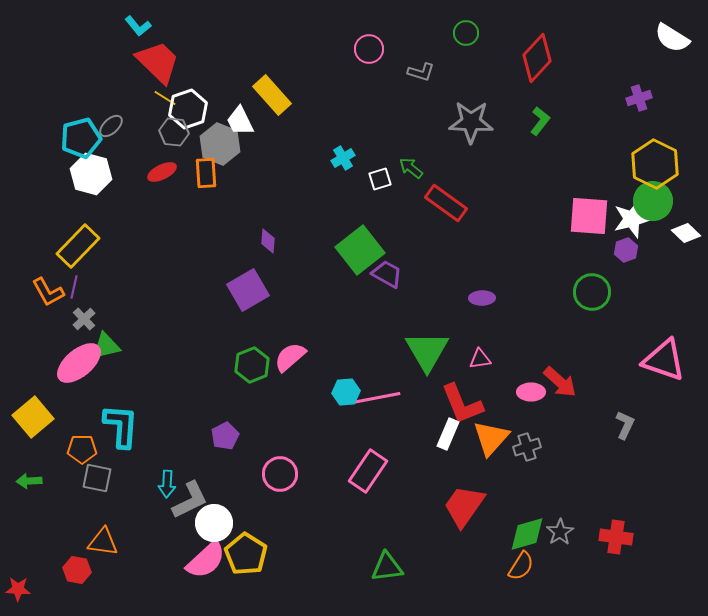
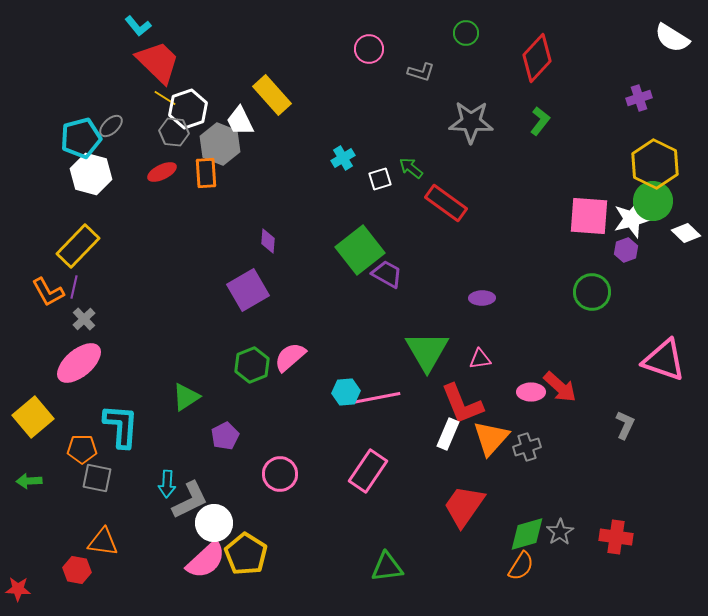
green triangle at (106, 346): moved 80 px right, 51 px down; rotated 20 degrees counterclockwise
red arrow at (560, 382): moved 5 px down
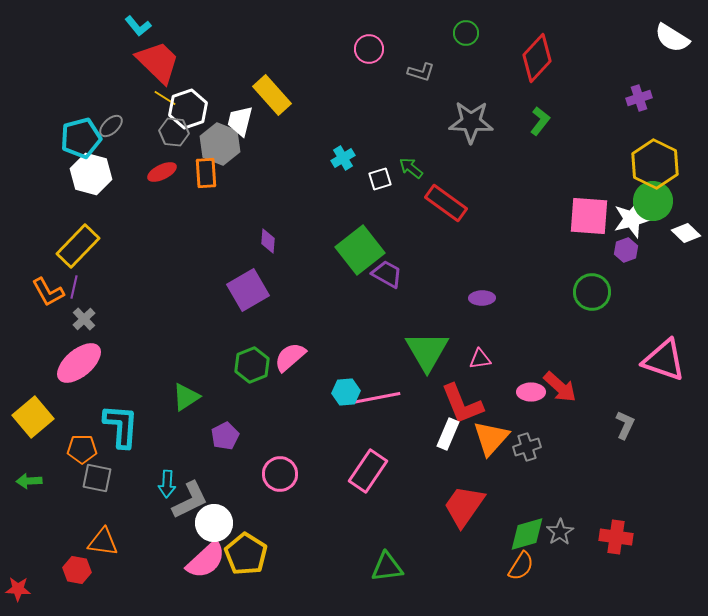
white trapezoid at (240, 121): rotated 40 degrees clockwise
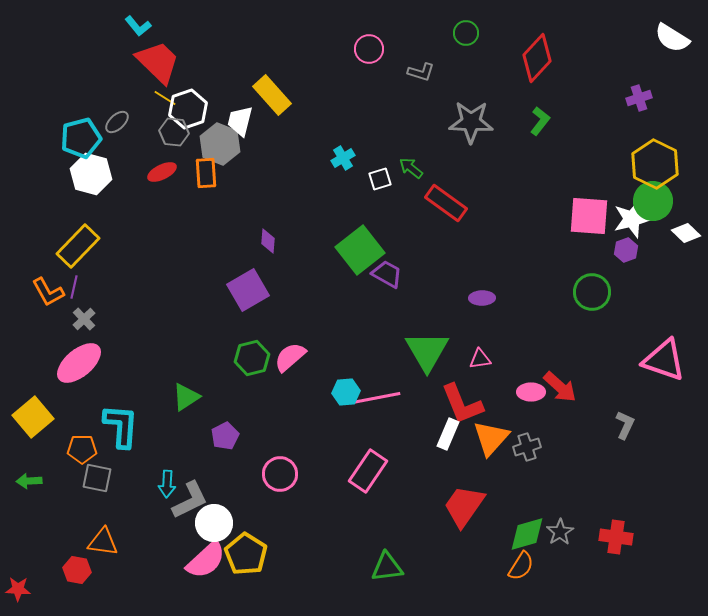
gray ellipse at (111, 126): moved 6 px right, 4 px up
green hexagon at (252, 365): moved 7 px up; rotated 8 degrees clockwise
